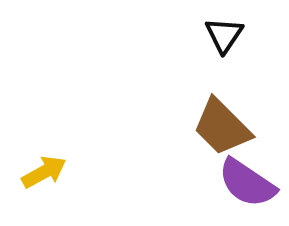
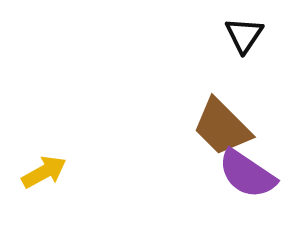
black triangle: moved 20 px right
purple semicircle: moved 9 px up
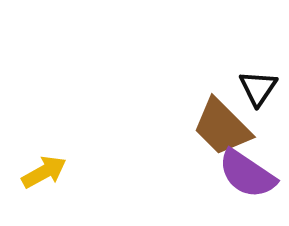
black triangle: moved 14 px right, 53 px down
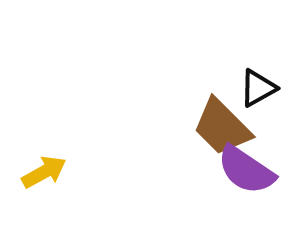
black triangle: rotated 27 degrees clockwise
purple semicircle: moved 1 px left, 4 px up
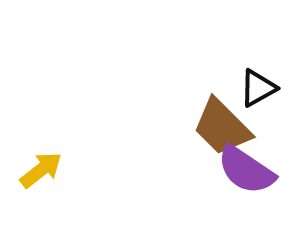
yellow arrow: moved 3 px left, 2 px up; rotated 9 degrees counterclockwise
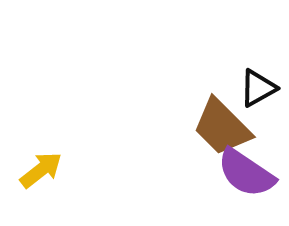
purple semicircle: moved 3 px down
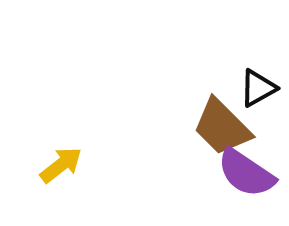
yellow arrow: moved 20 px right, 5 px up
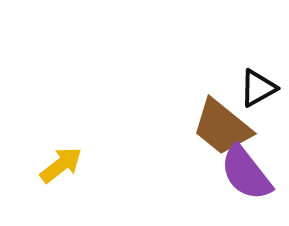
brown trapezoid: rotated 6 degrees counterclockwise
purple semicircle: rotated 18 degrees clockwise
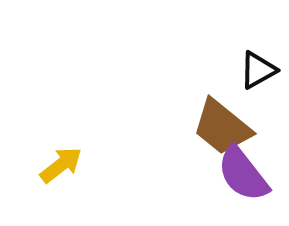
black triangle: moved 18 px up
purple semicircle: moved 3 px left, 1 px down
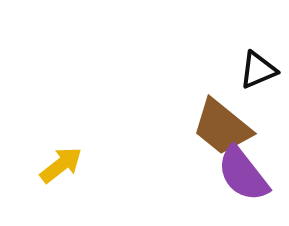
black triangle: rotated 6 degrees clockwise
